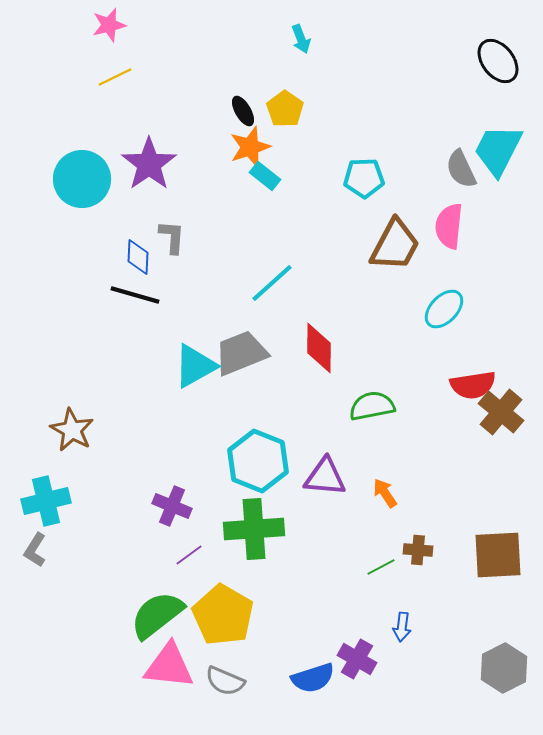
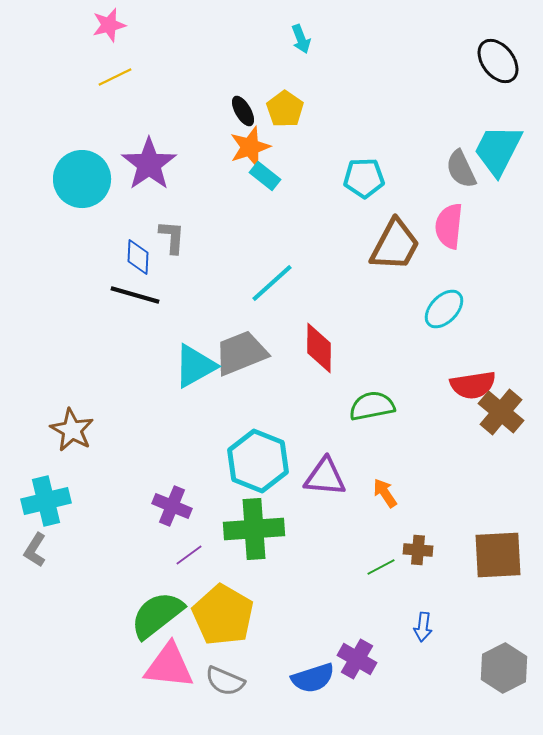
blue arrow at (402, 627): moved 21 px right
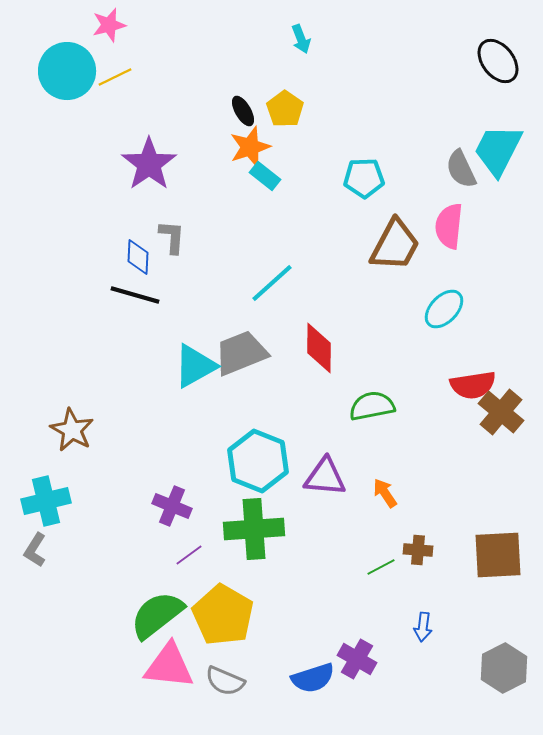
cyan circle at (82, 179): moved 15 px left, 108 px up
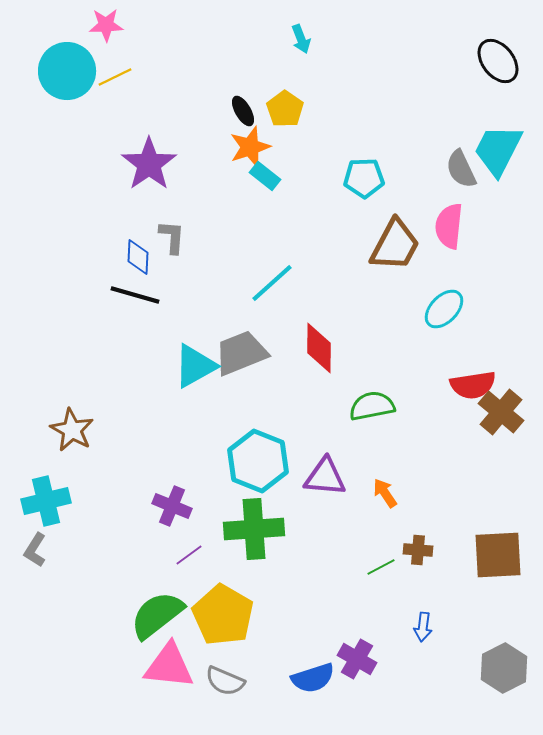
pink star at (109, 25): moved 3 px left; rotated 12 degrees clockwise
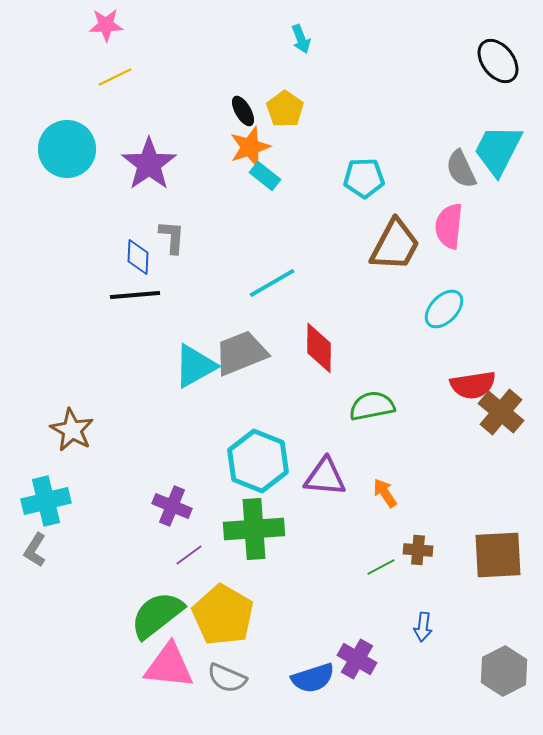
cyan circle at (67, 71): moved 78 px down
cyan line at (272, 283): rotated 12 degrees clockwise
black line at (135, 295): rotated 21 degrees counterclockwise
gray hexagon at (504, 668): moved 3 px down
gray semicircle at (225, 681): moved 2 px right, 3 px up
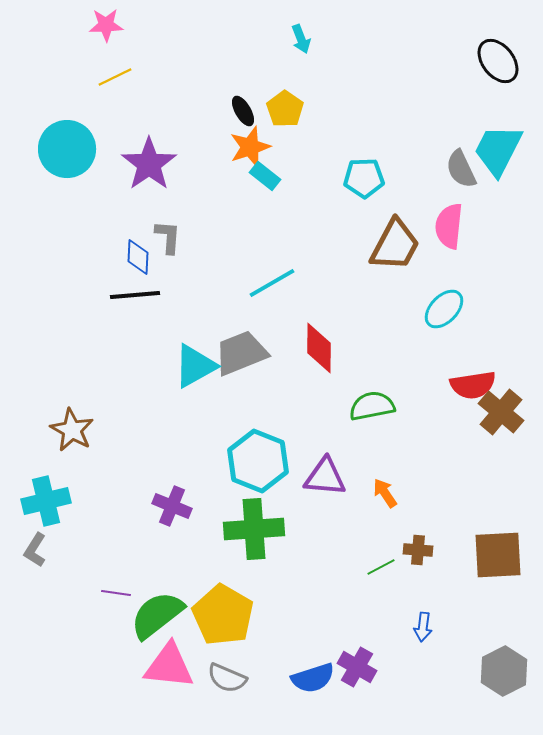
gray L-shape at (172, 237): moved 4 px left
purple line at (189, 555): moved 73 px left, 38 px down; rotated 44 degrees clockwise
purple cross at (357, 659): moved 8 px down
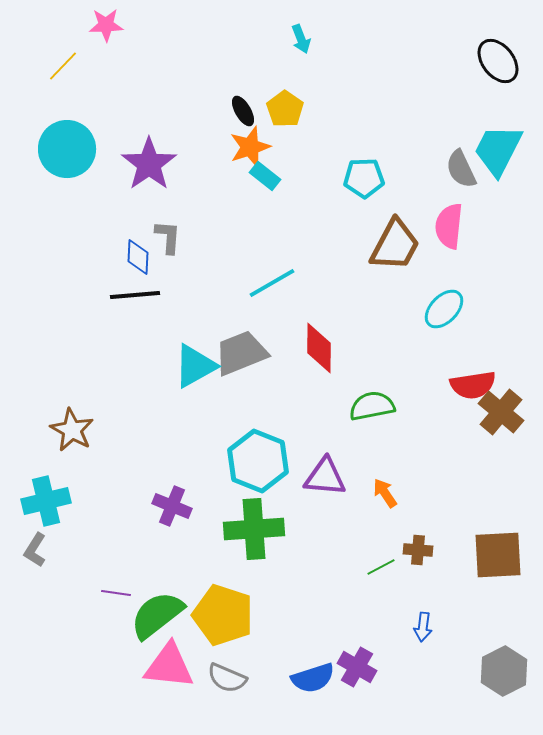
yellow line at (115, 77): moved 52 px left, 11 px up; rotated 20 degrees counterclockwise
yellow pentagon at (223, 615): rotated 12 degrees counterclockwise
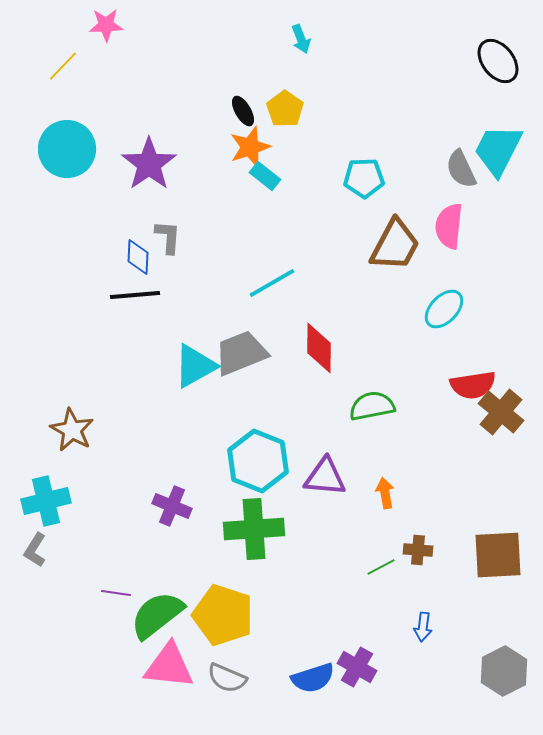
orange arrow at (385, 493): rotated 24 degrees clockwise
